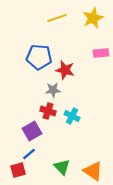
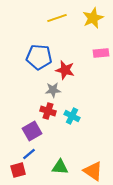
green triangle: moved 2 px left; rotated 42 degrees counterclockwise
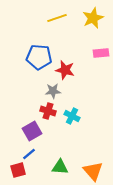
gray star: moved 1 px down
orange triangle: rotated 15 degrees clockwise
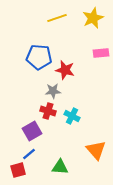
orange triangle: moved 3 px right, 21 px up
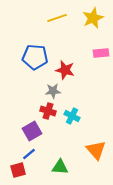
blue pentagon: moved 4 px left
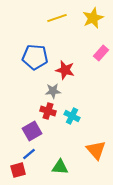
pink rectangle: rotated 42 degrees counterclockwise
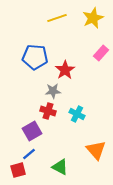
red star: rotated 24 degrees clockwise
cyan cross: moved 5 px right, 2 px up
green triangle: rotated 24 degrees clockwise
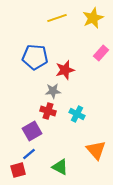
red star: rotated 18 degrees clockwise
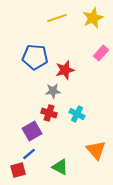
red cross: moved 1 px right, 2 px down
